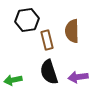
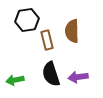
black semicircle: moved 2 px right, 2 px down
green arrow: moved 2 px right
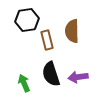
green arrow: moved 9 px right, 3 px down; rotated 78 degrees clockwise
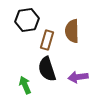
brown rectangle: rotated 30 degrees clockwise
black semicircle: moved 4 px left, 5 px up
green arrow: moved 1 px right, 2 px down
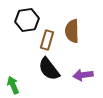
black semicircle: moved 2 px right; rotated 20 degrees counterclockwise
purple arrow: moved 5 px right, 2 px up
green arrow: moved 12 px left
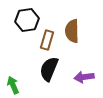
black semicircle: rotated 60 degrees clockwise
purple arrow: moved 1 px right, 2 px down
